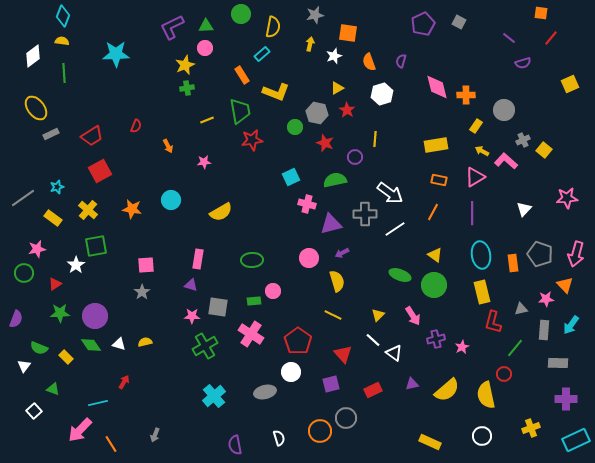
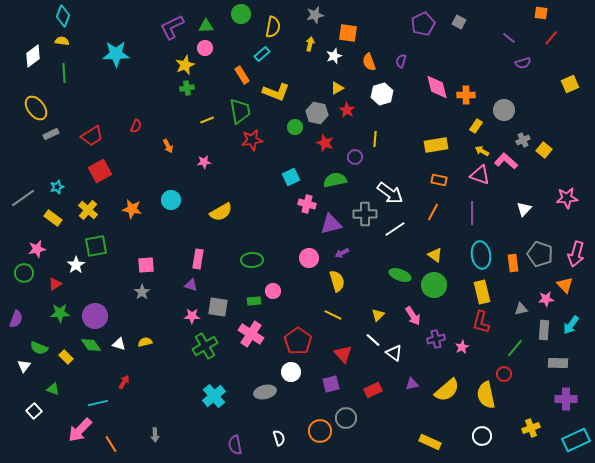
pink triangle at (475, 177): moved 5 px right, 2 px up; rotated 50 degrees clockwise
red L-shape at (493, 322): moved 12 px left
gray arrow at (155, 435): rotated 24 degrees counterclockwise
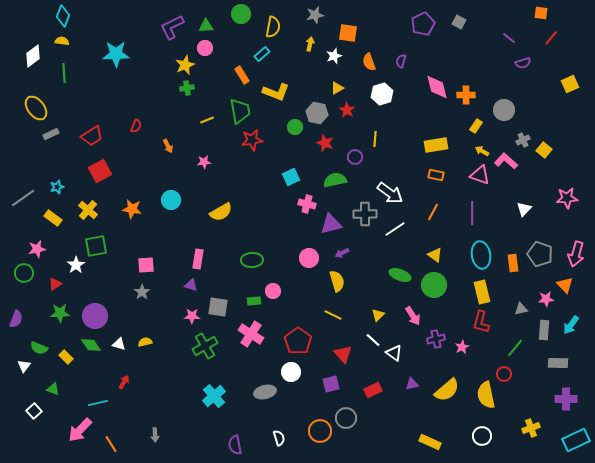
orange rectangle at (439, 180): moved 3 px left, 5 px up
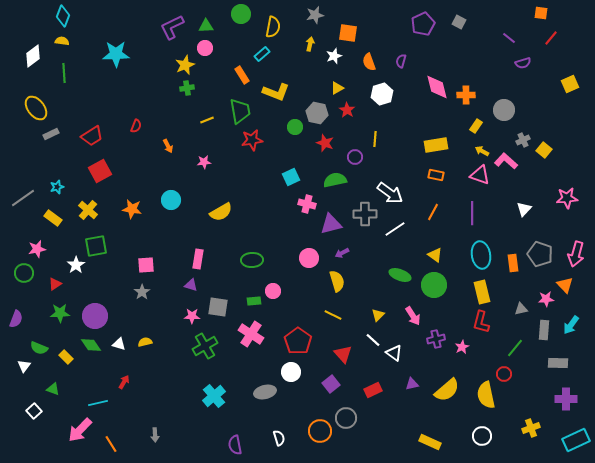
purple square at (331, 384): rotated 24 degrees counterclockwise
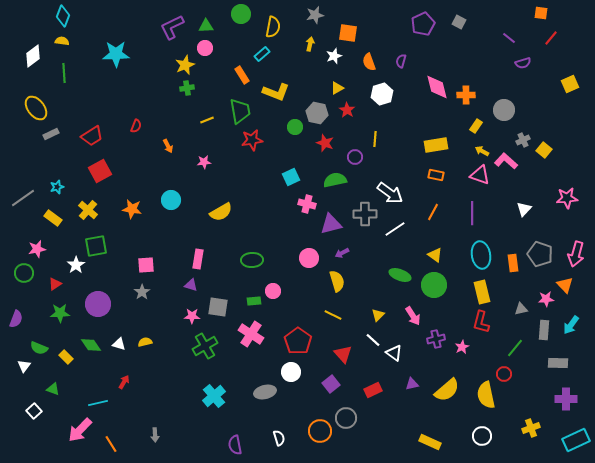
purple circle at (95, 316): moved 3 px right, 12 px up
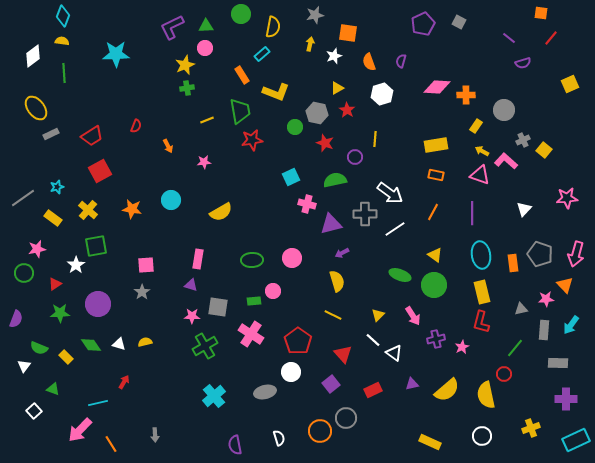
pink diamond at (437, 87): rotated 72 degrees counterclockwise
pink circle at (309, 258): moved 17 px left
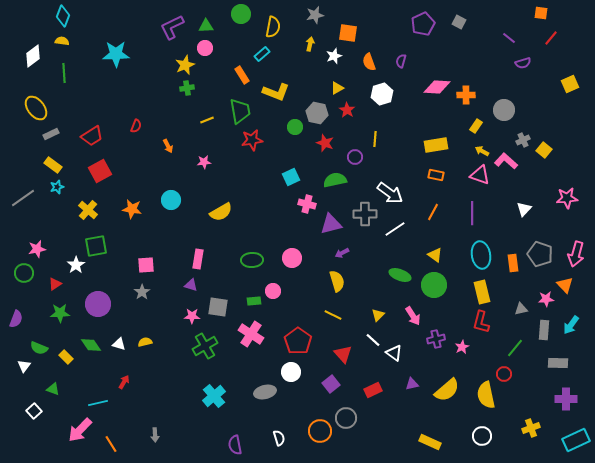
yellow rectangle at (53, 218): moved 53 px up
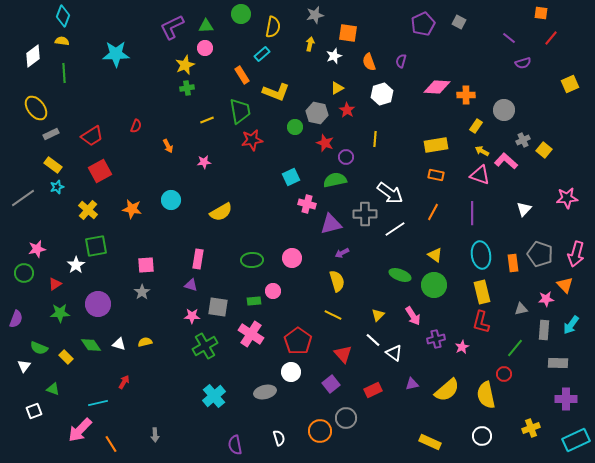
purple circle at (355, 157): moved 9 px left
white square at (34, 411): rotated 21 degrees clockwise
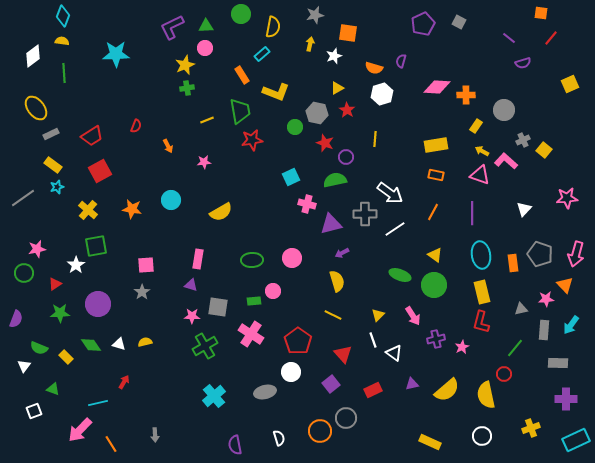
orange semicircle at (369, 62): moved 5 px right, 6 px down; rotated 54 degrees counterclockwise
white line at (373, 340): rotated 28 degrees clockwise
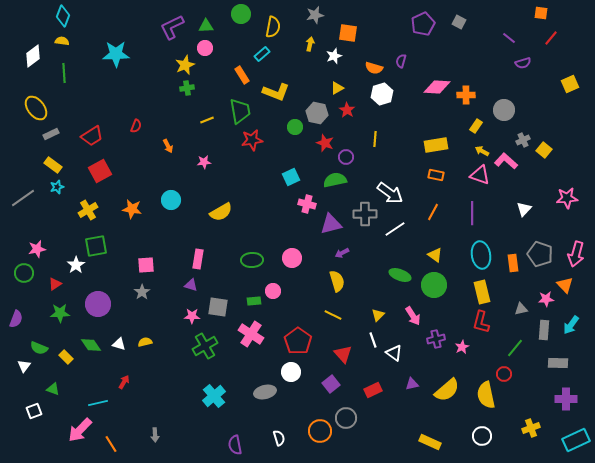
yellow cross at (88, 210): rotated 18 degrees clockwise
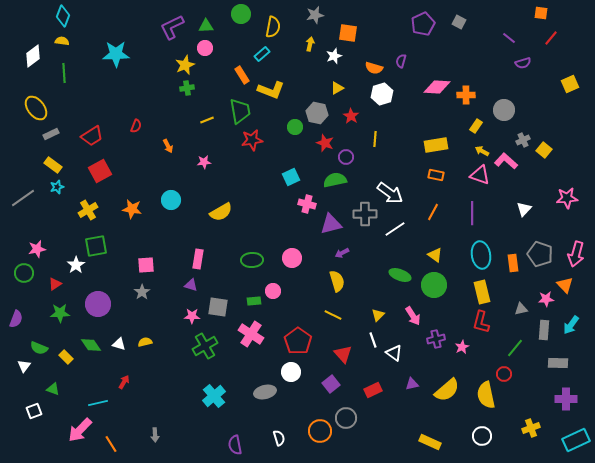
yellow L-shape at (276, 92): moved 5 px left, 2 px up
red star at (347, 110): moved 4 px right, 6 px down
